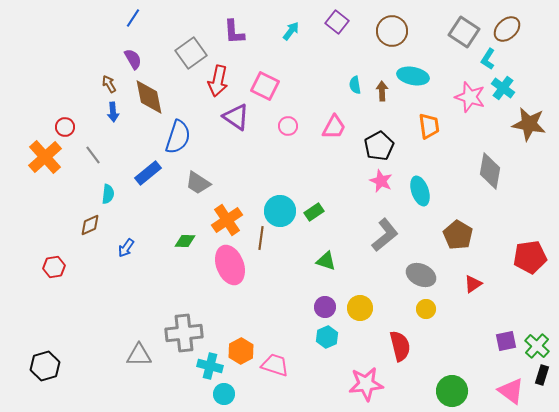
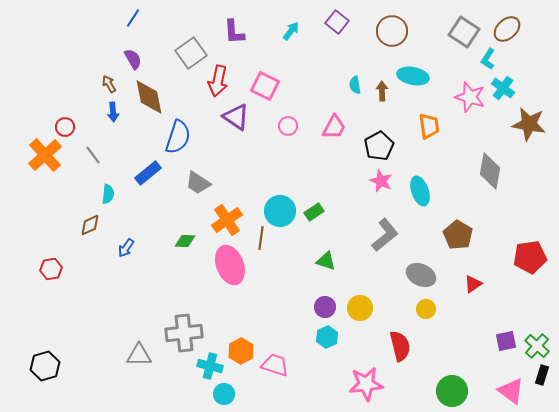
orange cross at (45, 157): moved 2 px up
red hexagon at (54, 267): moved 3 px left, 2 px down
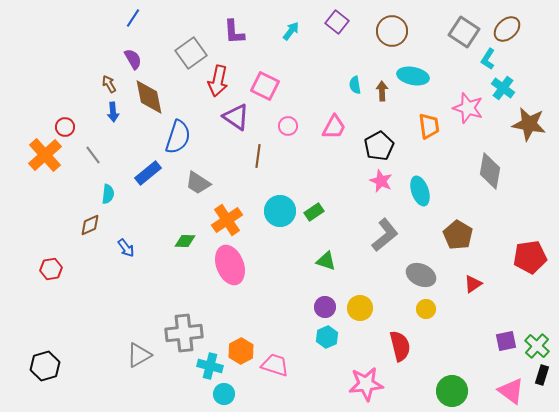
pink star at (470, 97): moved 2 px left, 11 px down
brown line at (261, 238): moved 3 px left, 82 px up
blue arrow at (126, 248): rotated 72 degrees counterclockwise
gray triangle at (139, 355): rotated 28 degrees counterclockwise
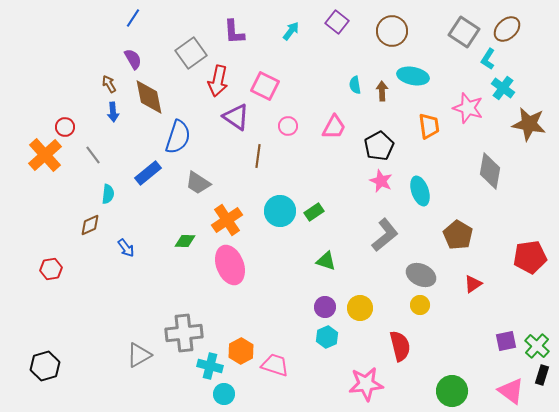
yellow circle at (426, 309): moved 6 px left, 4 px up
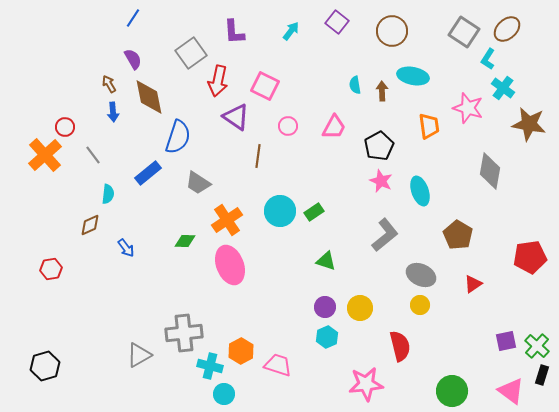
pink trapezoid at (275, 365): moved 3 px right
